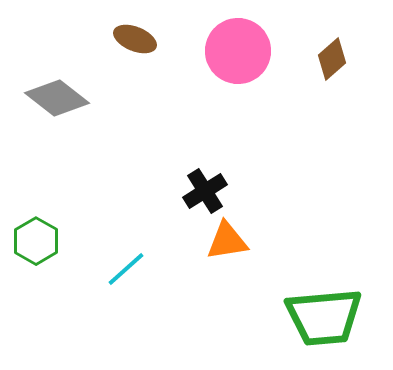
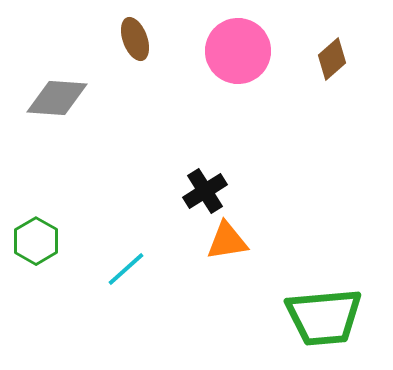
brown ellipse: rotated 48 degrees clockwise
gray diamond: rotated 34 degrees counterclockwise
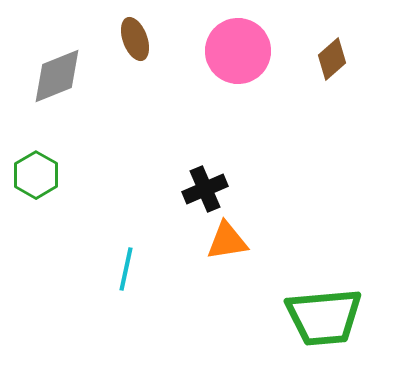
gray diamond: moved 22 px up; rotated 26 degrees counterclockwise
black cross: moved 2 px up; rotated 9 degrees clockwise
green hexagon: moved 66 px up
cyan line: rotated 36 degrees counterclockwise
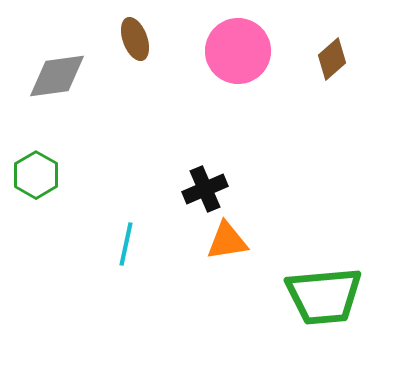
gray diamond: rotated 14 degrees clockwise
cyan line: moved 25 px up
green trapezoid: moved 21 px up
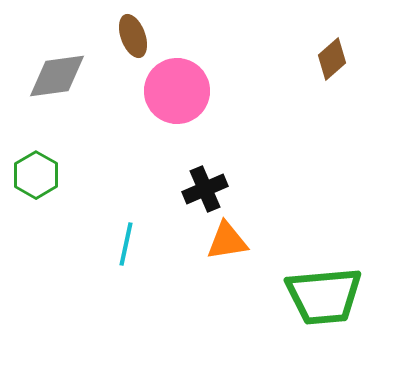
brown ellipse: moved 2 px left, 3 px up
pink circle: moved 61 px left, 40 px down
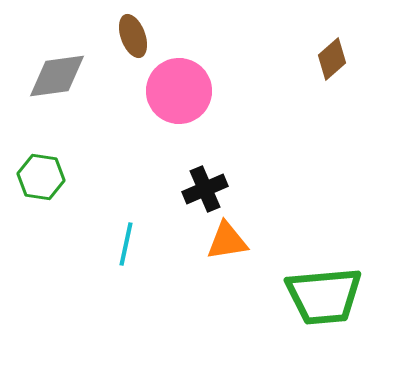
pink circle: moved 2 px right
green hexagon: moved 5 px right, 2 px down; rotated 21 degrees counterclockwise
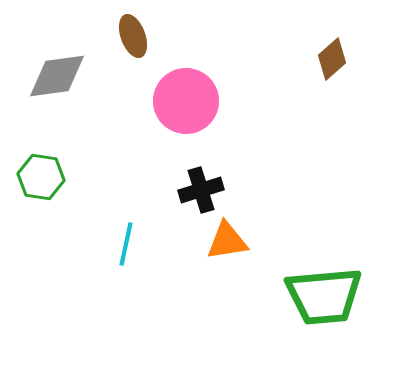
pink circle: moved 7 px right, 10 px down
black cross: moved 4 px left, 1 px down; rotated 6 degrees clockwise
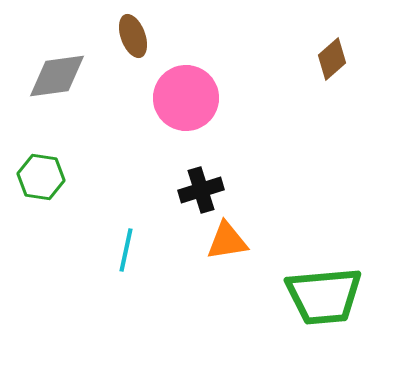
pink circle: moved 3 px up
cyan line: moved 6 px down
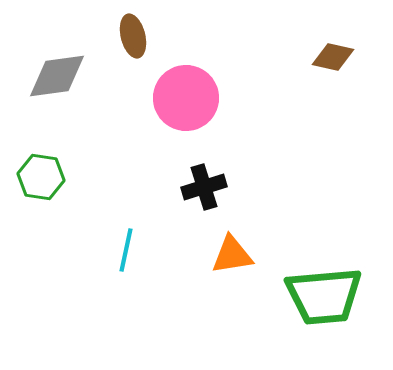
brown ellipse: rotated 6 degrees clockwise
brown diamond: moved 1 px right, 2 px up; rotated 54 degrees clockwise
black cross: moved 3 px right, 3 px up
orange triangle: moved 5 px right, 14 px down
